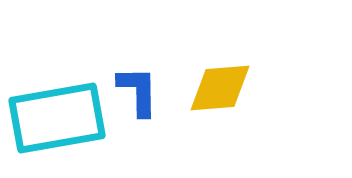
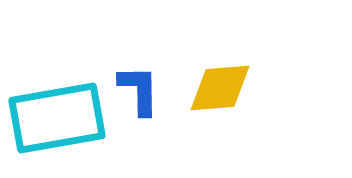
blue L-shape: moved 1 px right, 1 px up
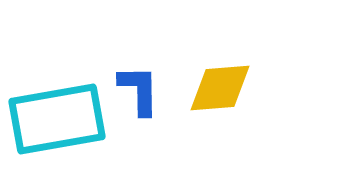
cyan rectangle: moved 1 px down
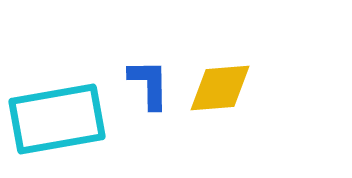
blue L-shape: moved 10 px right, 6 px up
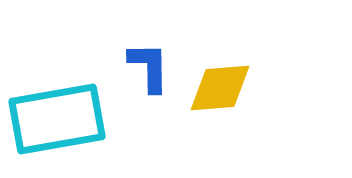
blue L-shape: moved 17 px up
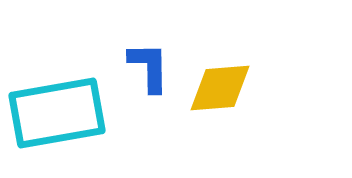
cyan rectangle: moved 6 px up
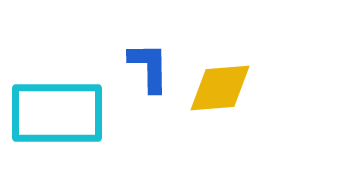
cyan rectangle: rotated 10 degrees clockwise
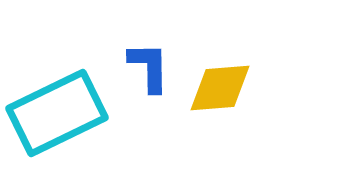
cyan rectangle: rotated 26 degrees counterclockwise
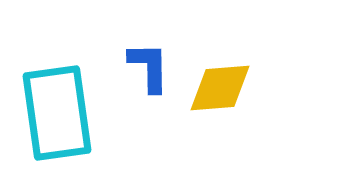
cyan rectangle: rotated 72 degrees counterclockwise
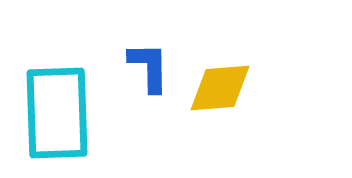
cyan rectangle: rotated 6 degrees clockwise
